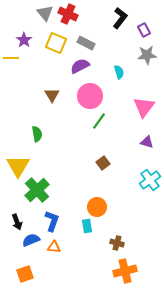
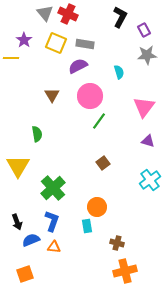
black L-shape: moved 1 px up; rotated 10 degrees counterclockwise
gray rectangle: moved 1 px left, 1 px down; rotated 18 degrees counterclockwise
purple semicircle: moved 2 px left
purple triangle: moved 1 px right, 1 px up
green cross: moved 16 px right, 2 px up
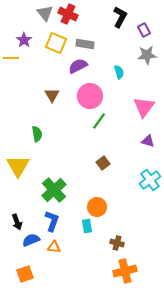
green cross: moved 1 px right, 2 px down
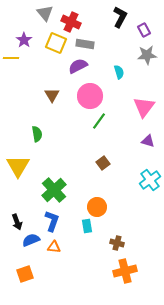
red cross: moved 3 px right, 8 px down
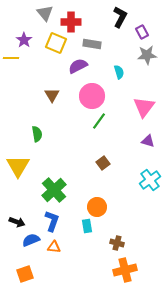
red cross: rotated 24 degrees counterclockwise
purple rectangle: moved 2 px left, 2 px down
gray rectangle: moved 7 px right
pink circle: moved 2 px right
black arrow: rotated 49 degrees counterclockwise
orange cross: moved 1 px up
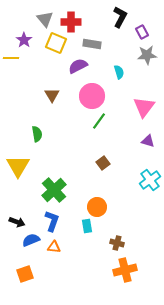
gray triangle: moved 6 px down
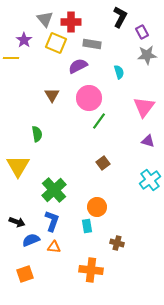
pink circle: moved 3 px left, 2 px down
orange cross: moved 34 px left; rotated 20 degrees clockwise
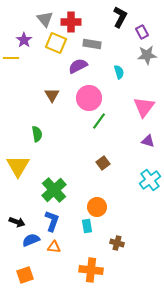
orange square: moved 1 px down
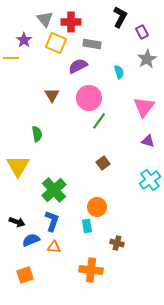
gray star: moved 4 px down; rotated 24 degrees counterclockwise
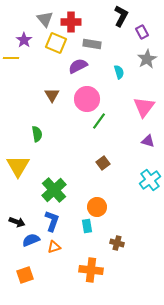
black L-shape: moved 1 px right, 1 px up
pink circle: moved 2 px left, 1 px down
orange triangle: rotated 24 degrees counterclockwise
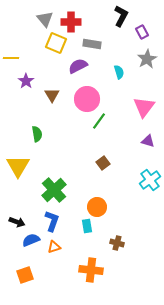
purple star: moved 2 px right, 41 px down
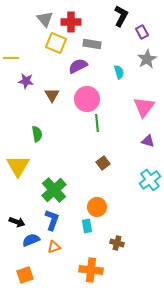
purple star: rotated 28 degrees counterclockwise
green line: moved 2 px left, 2 px down; rotated 42 degrees counterclockwise
blue L-shape: moved 1 px up
